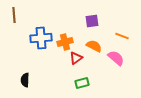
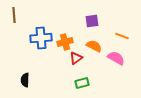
pink semicircle: rotated 12 degrees counterclockwise
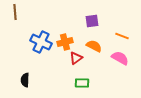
brown line: moved 1 px right, 3 px up
blue cross: moved 4 px down; rotated 30 degrees clockwise
pink semicircle: moved 4 px right
green rectangle: rotated 16 degrees clockwise
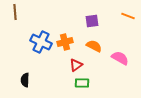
orange line: moved 6 px right, 20 px up
red triangle: moved 7 px down
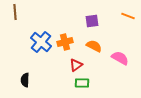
blue cross: rotated 15 degrees clockwise
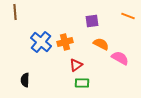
orange semicircle: moved 7 px right, 2 px up
